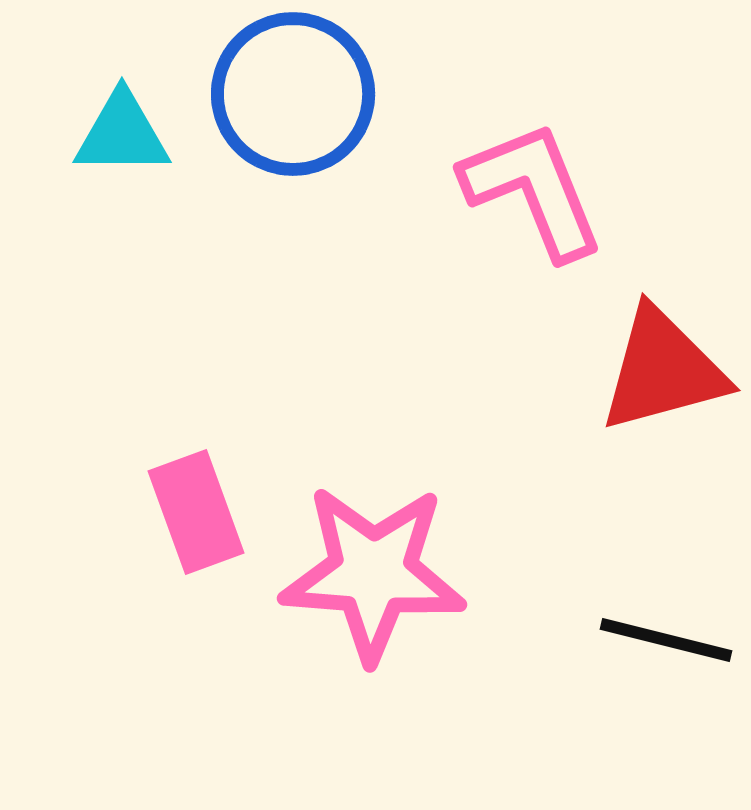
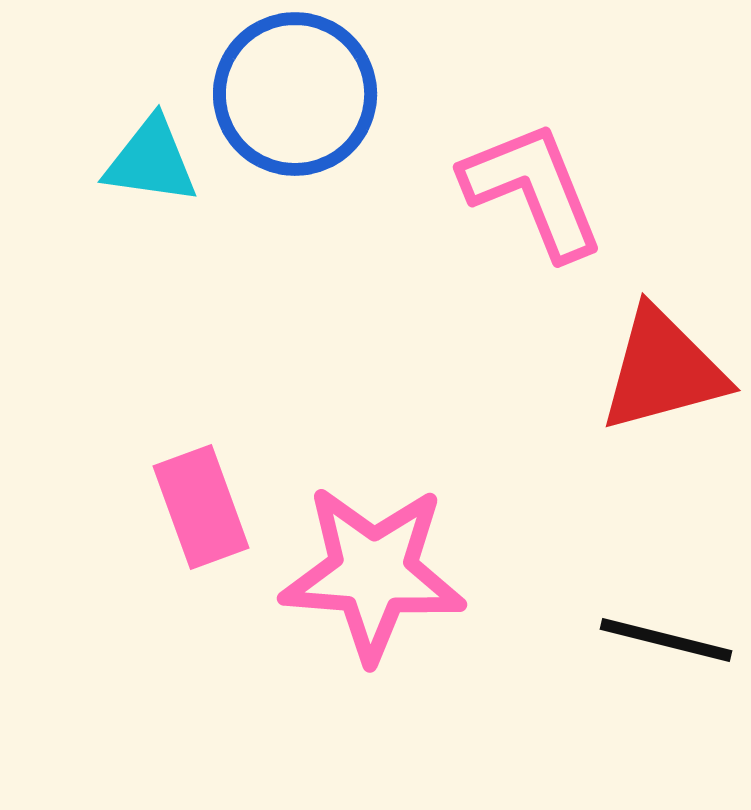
blue circle: moved 2 px right
cyan triangle: moved 29 px right, 27 px down; rotated 8 degrees clockwise
pink rectangle: moved 5 px right, 5 px up
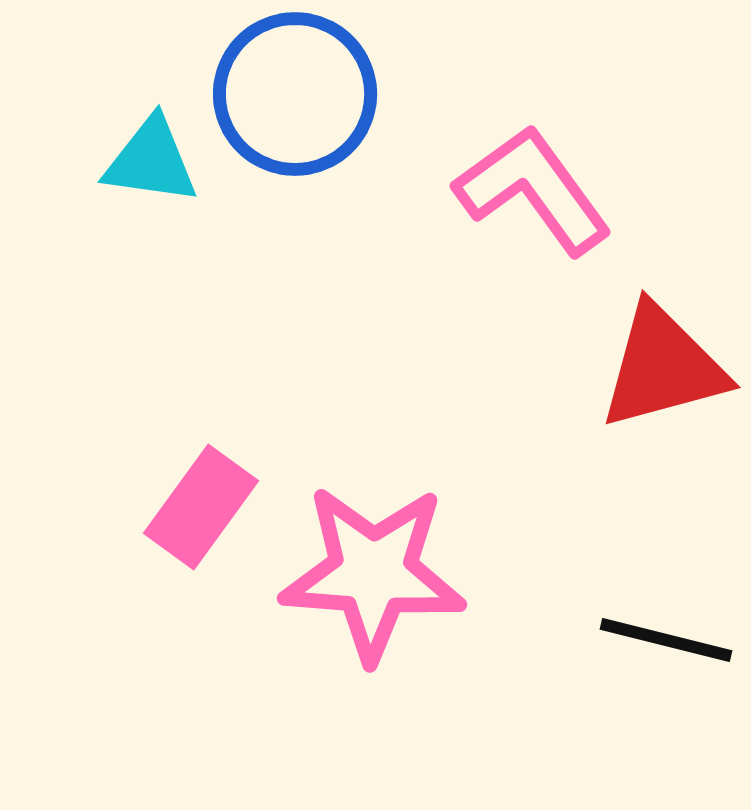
pink L-shape: rotated 14 degrees counterclockwise
red triangle: moved 3 px up
pink rectangle: rotated 56 degrees clockwise
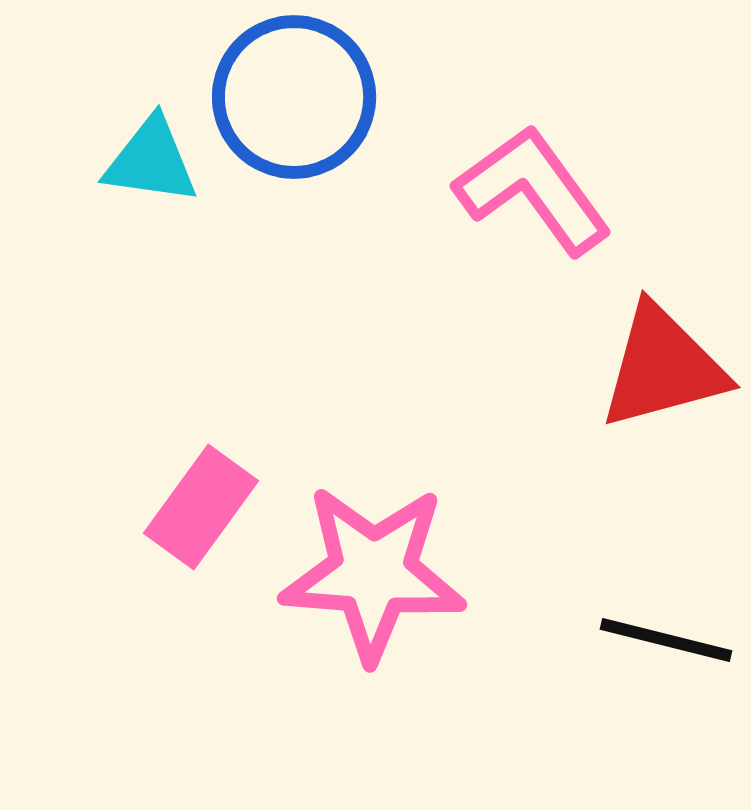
blue circle: moved 1 px left, 3 px down
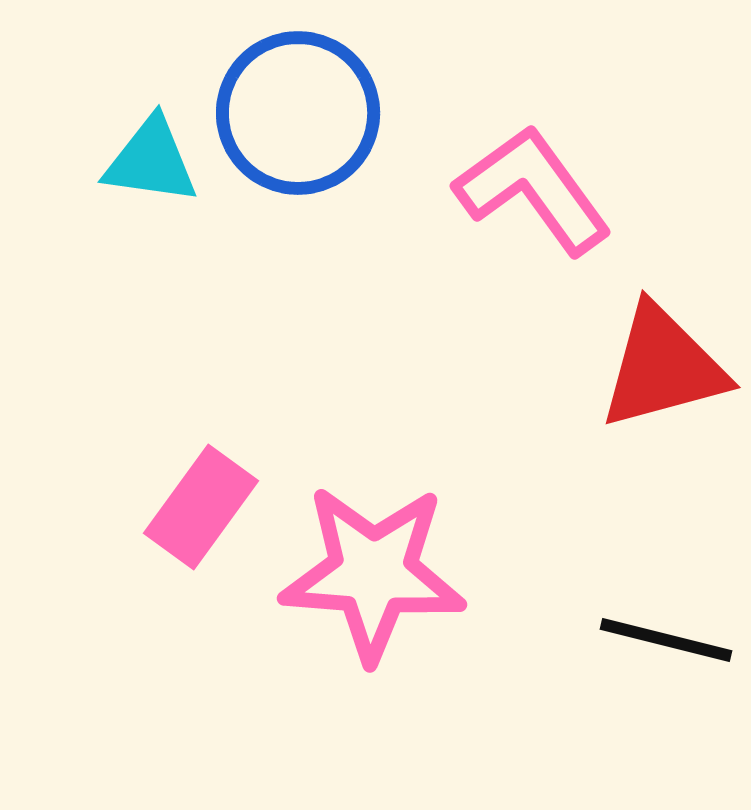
blue circle: moved 4 px right, 16 px down
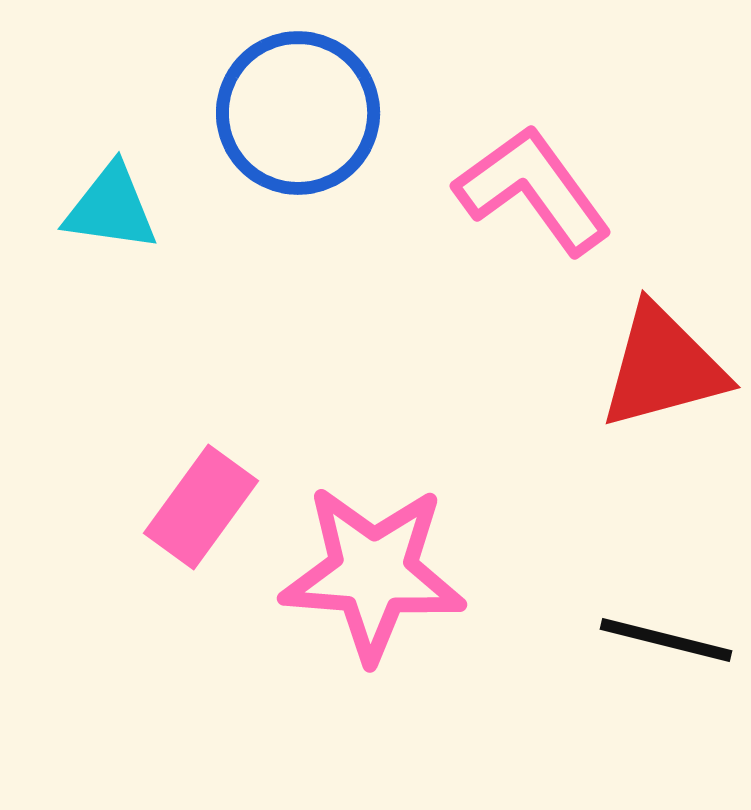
cyan triangle: moved 40 px left, 47 px down
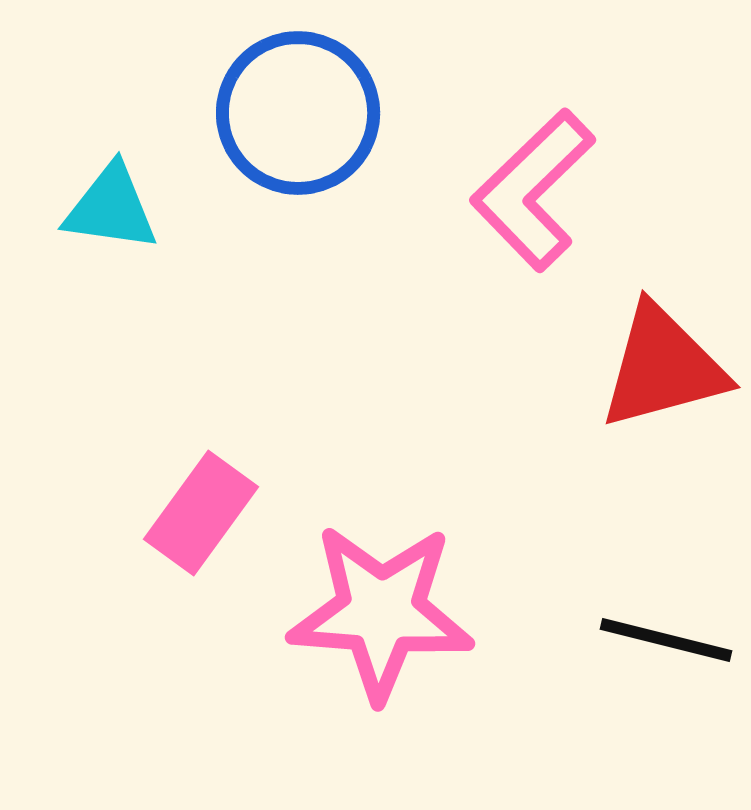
pink L-shape: rotated 98 degrees counterclockwise
pink rectangle: moved 6 px down
pink star: moved 8 px right, 39 px down
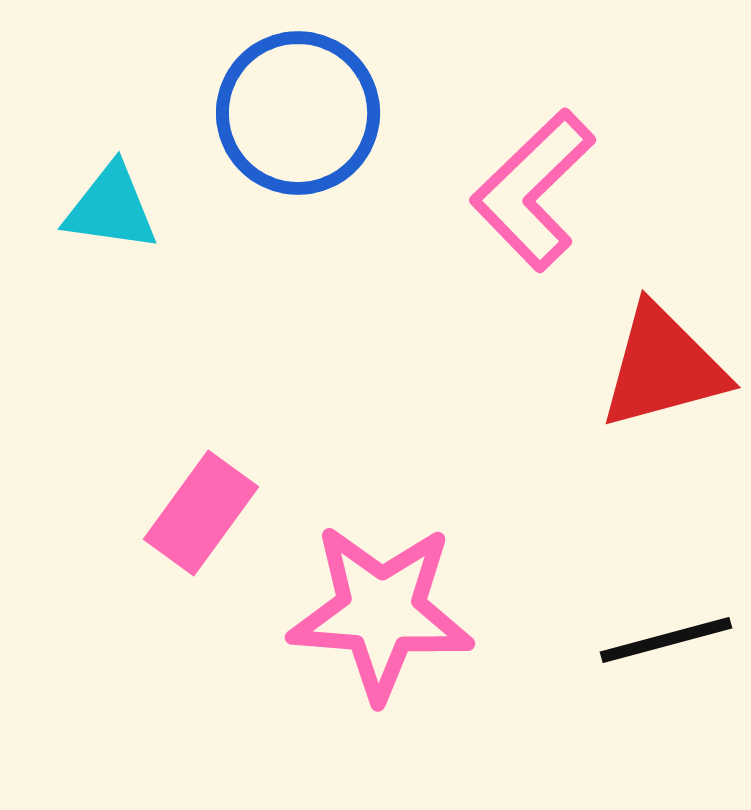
black line: rotated 29 degrees counterclockwise
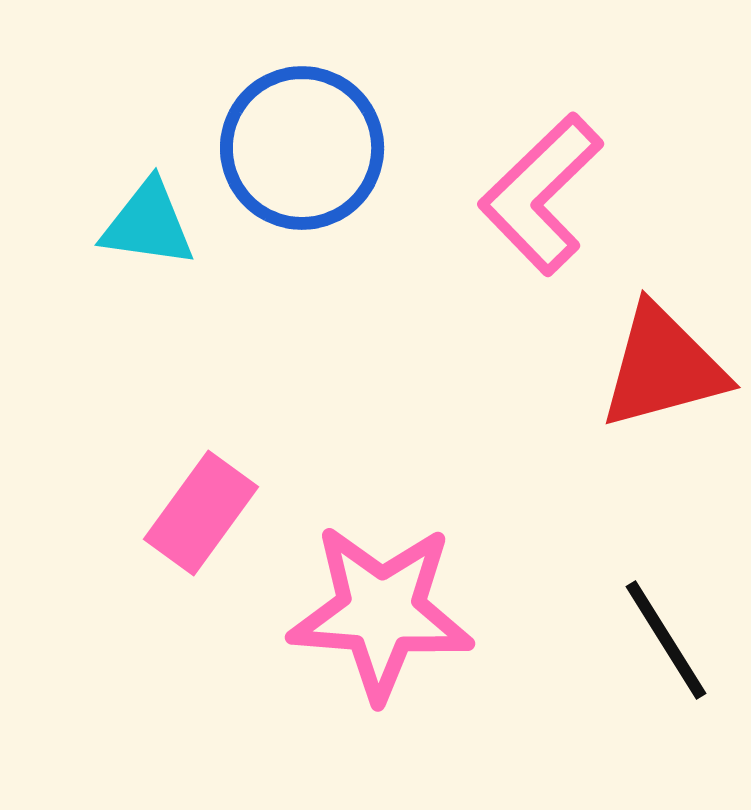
blue circle: moved 4 px right, 35 px down
pink L-shape: moved 8 px right, 4 px down
cyan triangle: moved 37 px right, 16 px down
black line: rotated 73 degrees clockwise
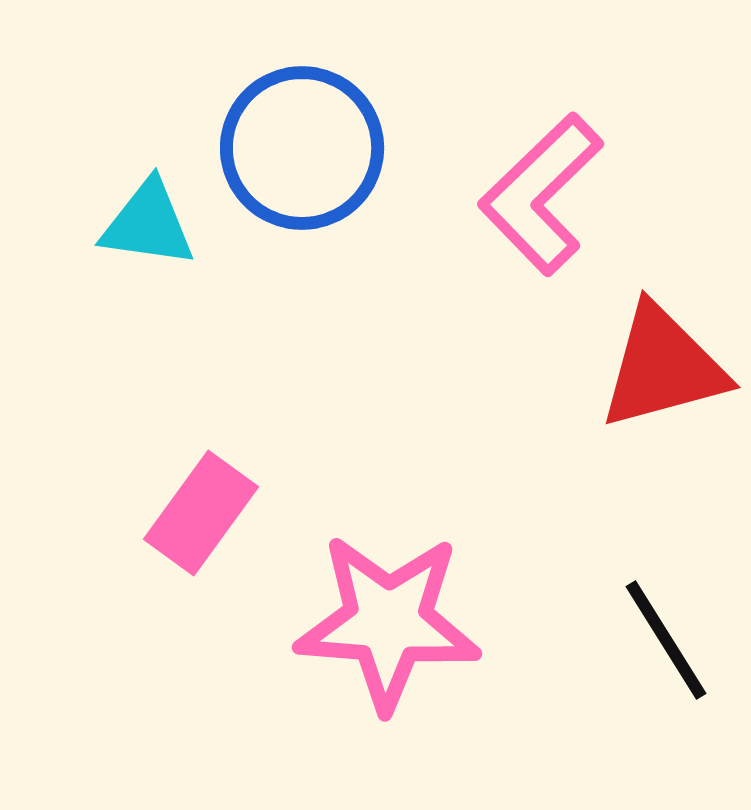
pink star: moved 7 px right, 10 px down
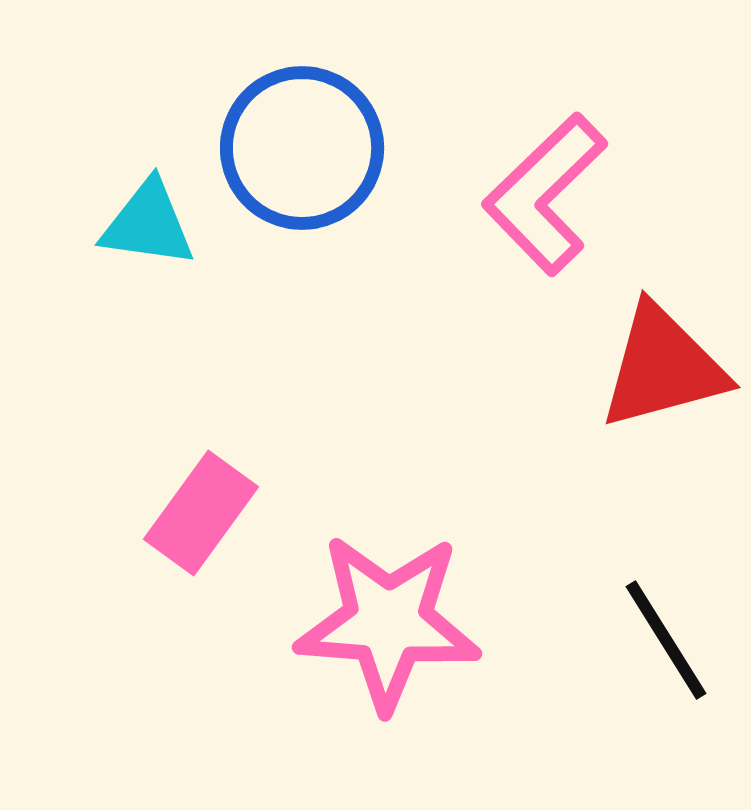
pink L-shape: moved 4 px right
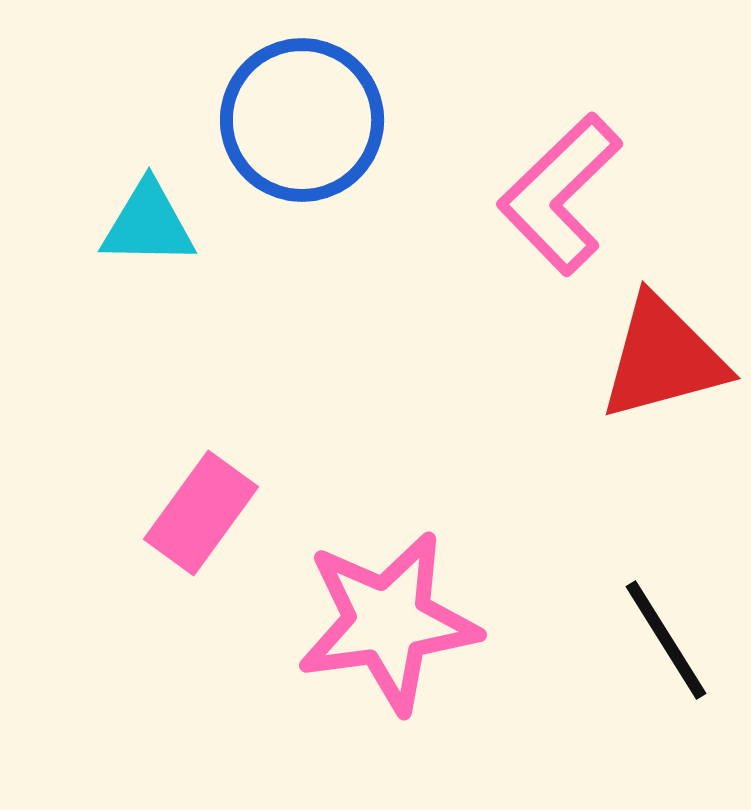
blue circle: moved 28 px up
pink L-shape: moved 15 px right
cyan triangle: rotated 7 degrees counterclockwise
red triangle: moved 9 px up
pink star: rotated 12 degrees counterclockwise
